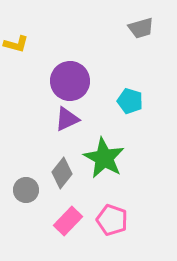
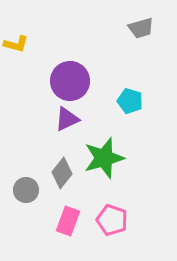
green star: rotated 27 degrees clockwise
pink rectangle: rotated 24 degrees counterclockwise
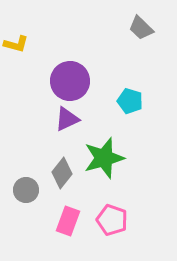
gray trapezoid: rotated 60 degrees clockwise
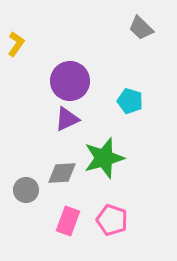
yellow L-shape: rotated 70 degrees counterclockwise
gray diamond: rotated 48 degrees clockwise
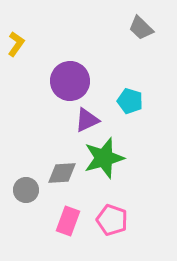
purple triangle: moved 20 px right, 1 px down
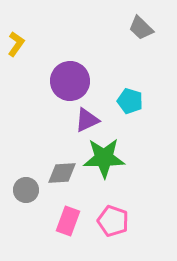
green star: rotated 15 degrees clockwise
pink pentagon: moved 1 px right, 1 px down
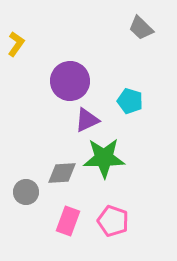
gray circle: moved 2 px down
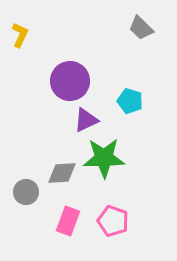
yellow L-shape: moved 4 px right, 9 px up; rotated 10 degrees counterclockwise
purple triangle: moved 1 px left
